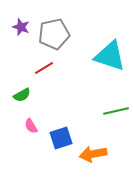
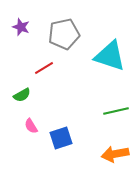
gray pentagon: moved 10 px right
orange arrow: moved 22 px right
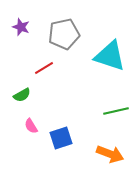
orange arrow: moved 5 px left; rotated 148 degrees counterclockwise
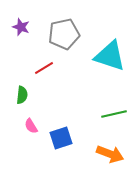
green semicircle: rotated 54 degrees counterclockwise
green line: moved 2 px left, 3 px down
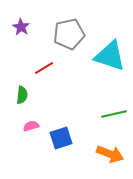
purple star: rotated 12 degrees clockwise
gray pentagon: moved 5 px right
pink semicircle: rotated 105 degrees clockwise
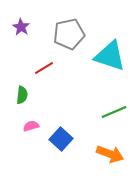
green line: moved 2 px up; rotated 10 degrees counterclockwise
blue square: moved 1 px down; rotated 30 degrees counterclockwise
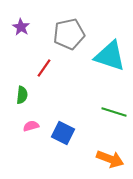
red line: rotated 24 degrees counterclockwise
green line: rotated 40 degrees clockwise
blue square: moved 2 px right, 6 px up; rotated 15 degrees counterclockwise
orange arrow: moved 5 px down
